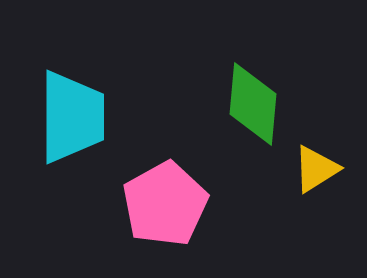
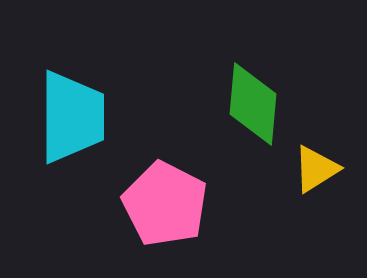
pink pentagon: rotated 16 degrees counterclockwise
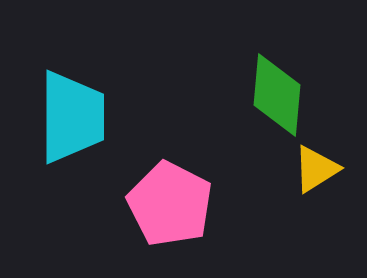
green diamond: moved 24 px right, 9 px up
pink pentagon: moved 5 px right
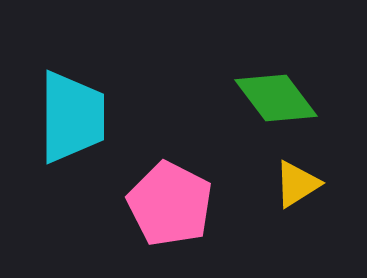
green diamond: moved 1 px left, 3 px down; rotated 42 degrees counterclockwise
yellow triangle: moved 19 px left, 15 px down
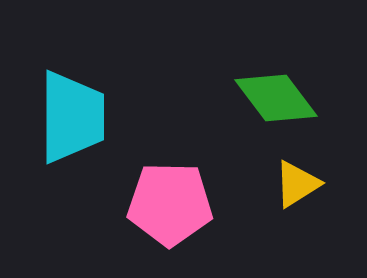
pink pentagon: rotated 26 degrees counterclockwise
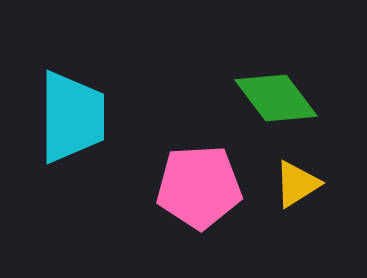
pink pentagon: moved 29 px right, 17 px up; rotated 4 degrees counterclockwise
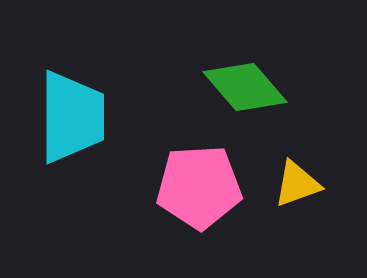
green diamond: moved 31 px left, 11 px up; rotated 4 degrees counterclockwise
yellow triangle: rotated 12 degrees clockwise
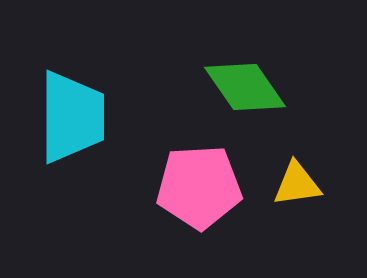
green diamond: rotated 6 degrees clockwise
yellow triangle: rotated 12 degrees clockwise
